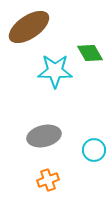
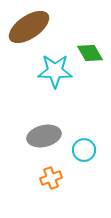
cyan circle: moved 10 px left
orange cross: moved 3 px right, 2 px up
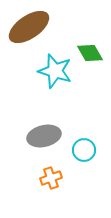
cyan star: rotated 16 degrees clockwise
